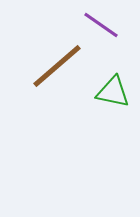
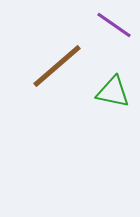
purple line: moved 13 px right
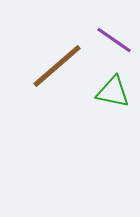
purple line: moved 15 px down
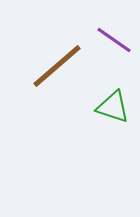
green triangle: moved 15 px down; rotated 6 degrees clockwise
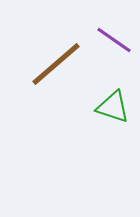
brown line: moved 1 px left, 2 px up
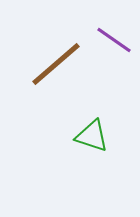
green triangle: moved 21 px left, 29 px down
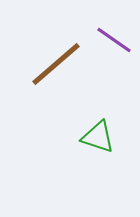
green triangle: moved 6 px right, 1 px down
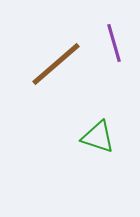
purple line: moved 3 px down; rotated 39 degrees clockwise
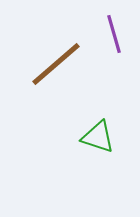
purple line: moved 9 px up
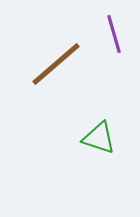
green triangle: moved 1 px right, 1 px down
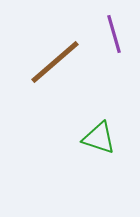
brown line: moved 1 px left, 2 px up
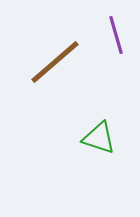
purple line: moved 2 px right, 1 px down
